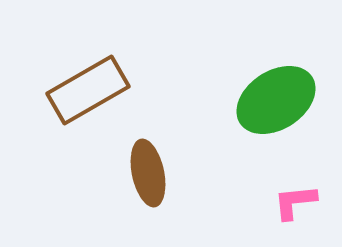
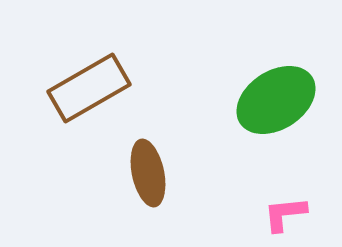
brown rectangle: moved 1 px right, 2 px up
pink L-shape: moved 10 px left, 12 px down
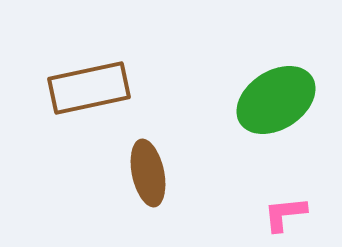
brown rectangle: rotated 18 degrees clockwise
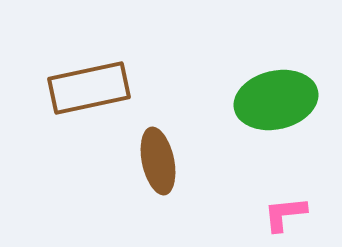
green ellipse: rotated 20 degrees clockwise
brown ellipse: moved 10 px right, 12 px up
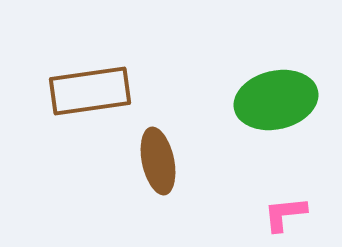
brown rectangle: moved 1 px right, 3 px down; rotated 4 degrees clockwise
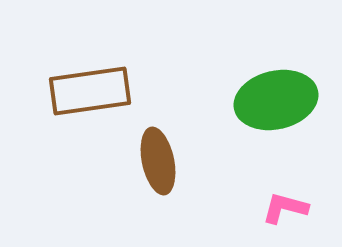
pink L-shape: moved 6 px up; rotated 21 degrees clockwise
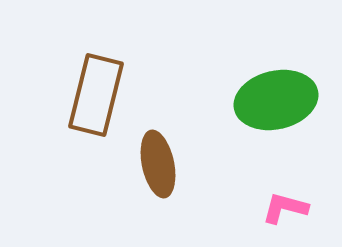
brown rectangle: moved 6 px right, 4 px down; rotated 68 degrees counterclockwise
brown ellipse: moved 3 px down
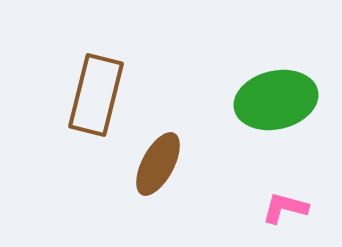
brown ellipse: rotated 40 degrees clockwise
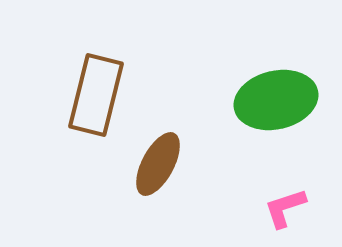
pink L-shape: rotated 33 degrees counterclockwise
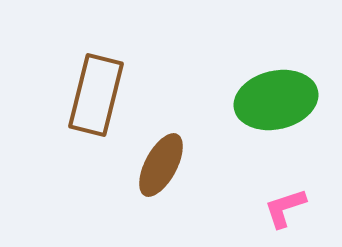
brown ellipse: moved 3 px right, 1 px down
